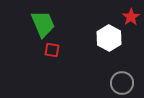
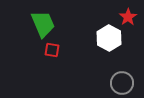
red star: moved 3 px left
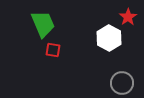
red square: moved 1 px right
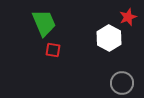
red star: rotated 12 degrees clockwise
green trapezoid: moved 1 px right, 1 px up
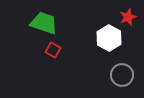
green trapezoid: rotated 48 degrees counterclockwise
red square: rotated 21 degrees clockwise
gray circle: moved 8 px up
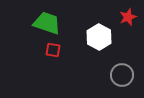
green trapezoid: moved 3 px right
white hexagon: moved 10 px left, 1 px up
red square: rotated 21 degrees counterclockwise
